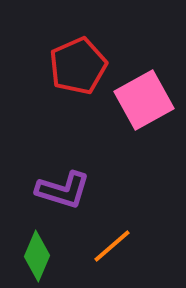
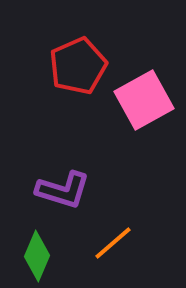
orange line: moved 1 px right, 3 px up
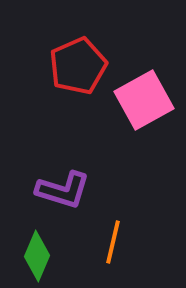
orange line: moved 1 px up; rotated 36 degrees counterclockwise
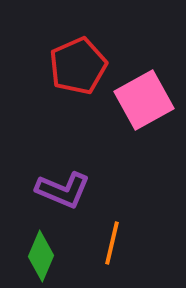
purple L-shape: rotated 6 degrees clockwise
orange line: moved 1 px left, 1 px down
green diamond: moved 4 px right
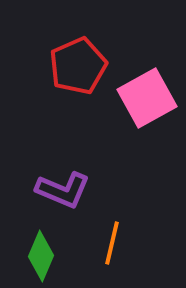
pink square: moved 3 px right, 2 px up
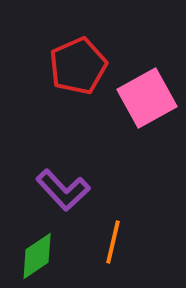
purple L-shape: rotated 24 degrees clockwise
orange line: moved 1 px right, 1 px up
green diamond: moved 4 px left; rotated 33 degrees clockwise
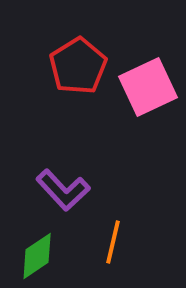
red pentagon: rotated 8 degrees counterclockwise
pink square: moved 1 px right, 11 px up; rotated 4 degrees clockwise
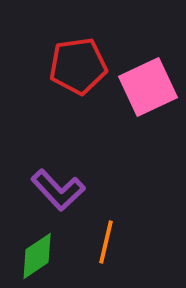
red pentagon: rotated 24 degrees clockwise
purple L-shape: moved 5 px left
orange line: moved 7 px left
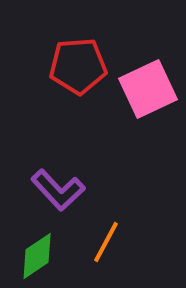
red pentagon: rotated 4 degrees clockwise
pink square: moved 2 px down
orange line: rotated 15 degrees clockwise
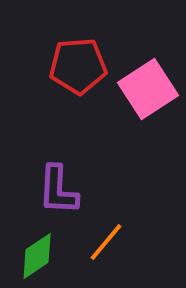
pink square: rotated 8 degrees counterclockwise
purple L-shape: rotated 46 degrees clockwise
orange line: rotated 12 degrees clockwise
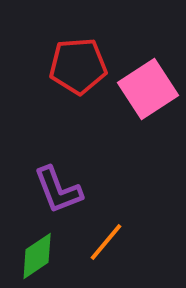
purple L-shape: rotated 24 degrees counterclockwise
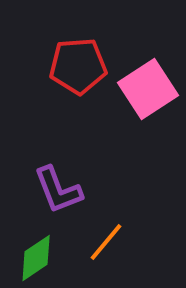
green diamond: moved 1 px left, 2 px down
